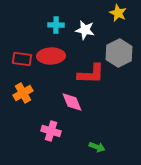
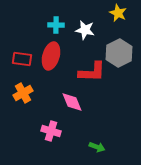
red ellipse: rotated 72 degrees counterclockwise
red L-shape: moved 1 px right, 2 px up
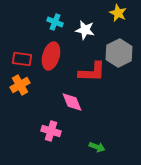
cyan cross: moved 1 px left, 3 px up; rotated 21 degrees clockwise
orange cross: moved 3 px left, 8 px up
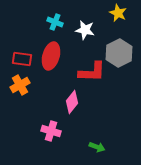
pink diamond: rotated 60 degrees clockwise
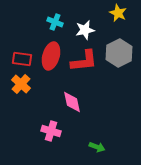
white star: rotated 24 degrees counterclockwise
red L-shape: moved 8 px left, 11 px up; rotated 8 degrees counterclockwise
orange cross: moved 1 px right, 1 px up; rotated 18 degrees counterclockwise
pink diamond: rotated 50 degrees counterclockwise
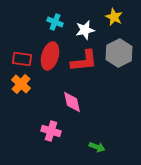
yellow star: moved 4 px left, 4 px down
red ellipse: moved 1 px left
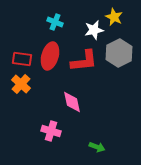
white star: moved 9 px right
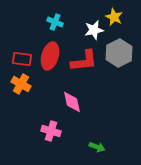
orange cross: rotated 12 degrees counterclockwise
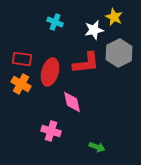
red ellipse: moved 16 px down
red L-shape: moved 2 px right, 2 px down
